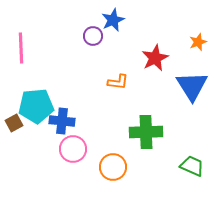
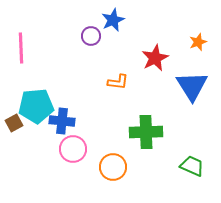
purple circle: moved 2 px left
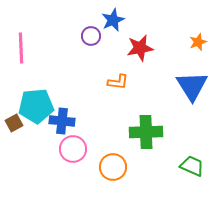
red star: moved 15 px left, 10 px up; rotated 16 degrees clockwise
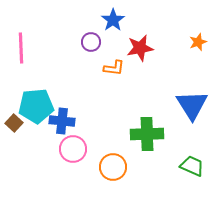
blue star: rotated 10 degrees counterclockwise
purple circle: moved 6 px down
orange L-shape: moved 4 px left, 14 px up
blue triangle: moved 19 px down
brown square: rotated 18 degrees counterclockwise
green cross: moved 1 px right, 2 px down
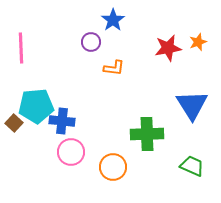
red star: moved 28 px right
pink circle: moved 2 px left, 3 px down
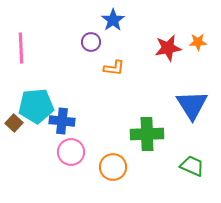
orange star: rotated 18 degrees clockwise
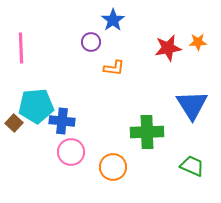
green cross: moved 2 px up
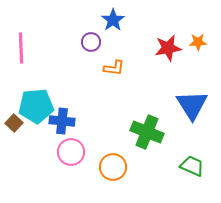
green cross: rotated 24 degrees clockwise
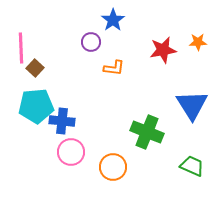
red star: moved 5 px left, 2 px down
brown square: moved 21 px right, 55 px up
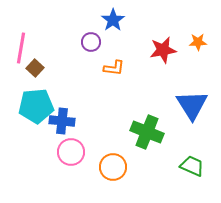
pink line: rotated 12 degrees clockwise
